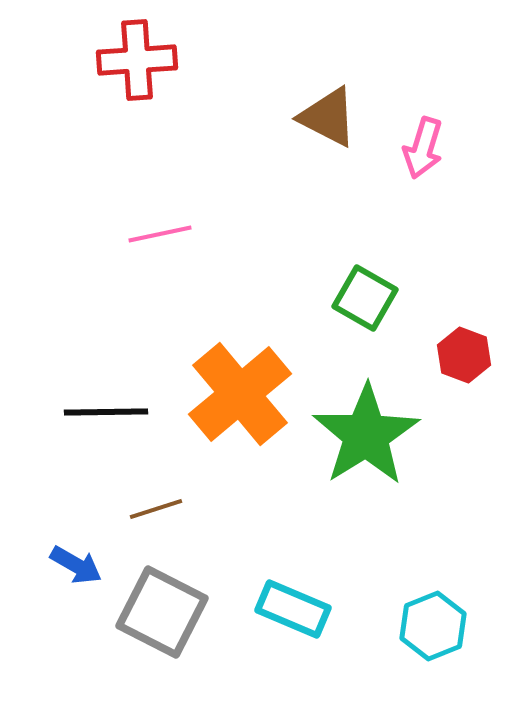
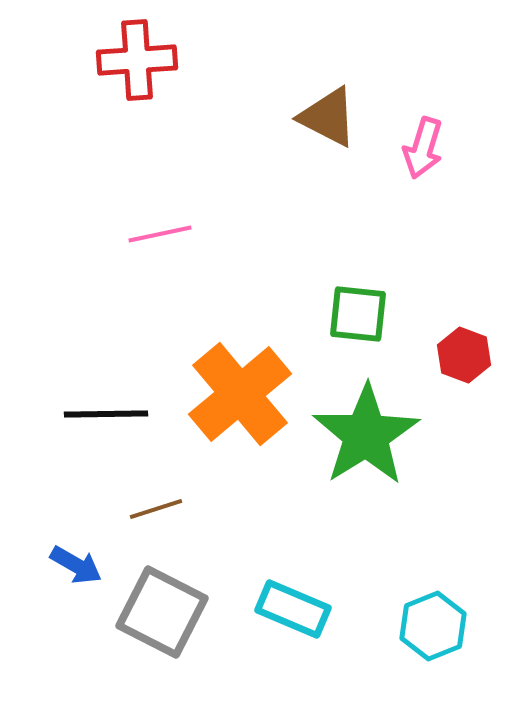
green square: moved 7 px left, 16 px down; rotated 24 degrees counterclockwise
black line: moved 2 px down
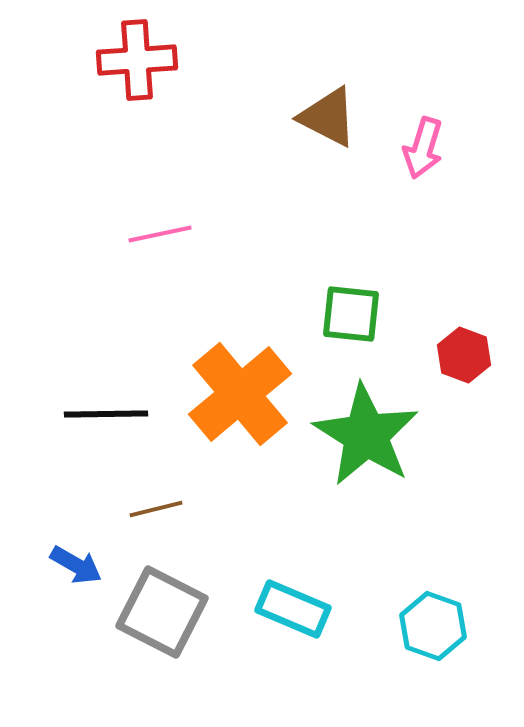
green square: moved 7 px left
green star: rotated 8 degrees counterclockwise
brown line: rotated 4 degrees clockwise
cyan hexagon: rotated 18 degrees counterclockwise
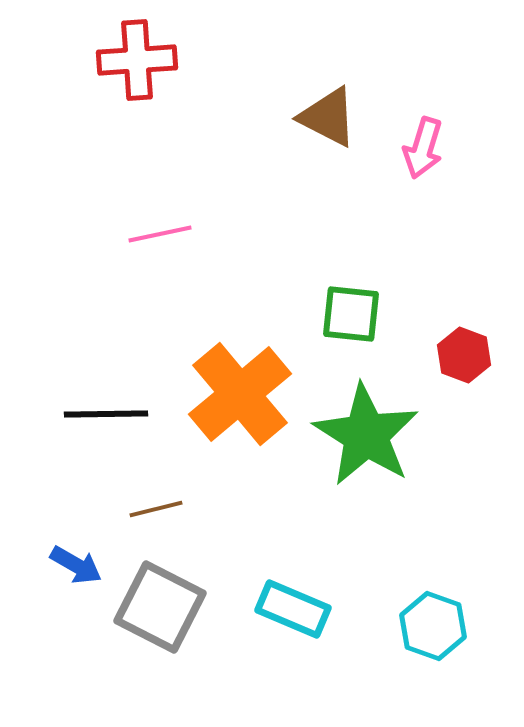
gray square: moved 2 px left, 5 px up
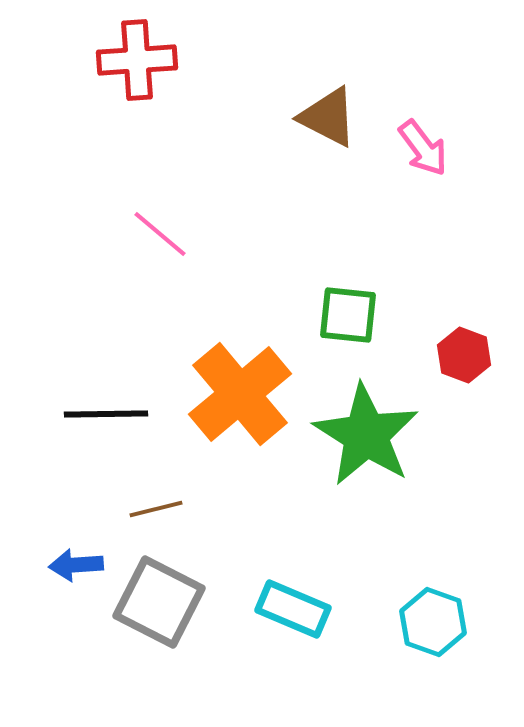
pink arrow: rotated 54 degrees counterclockwise
pink line: rotated 52 degrees clockwise
green square: moved 3 px left, 1 px down
blue arrow: rotated 146 degrees clockwise
gray square: moved 1 px left, 5 px up
cyan hexagon: moved 4 px up
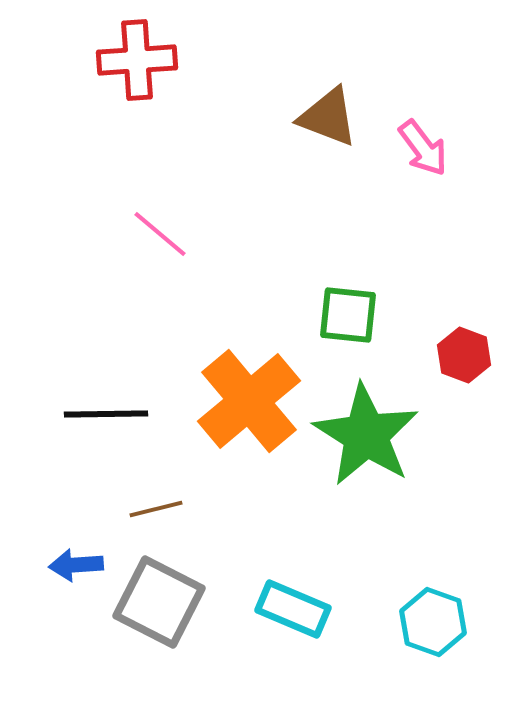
brown triangle: rotated 6 degrees counterclockwise
orange cross: moved 9 px right, 7 px down
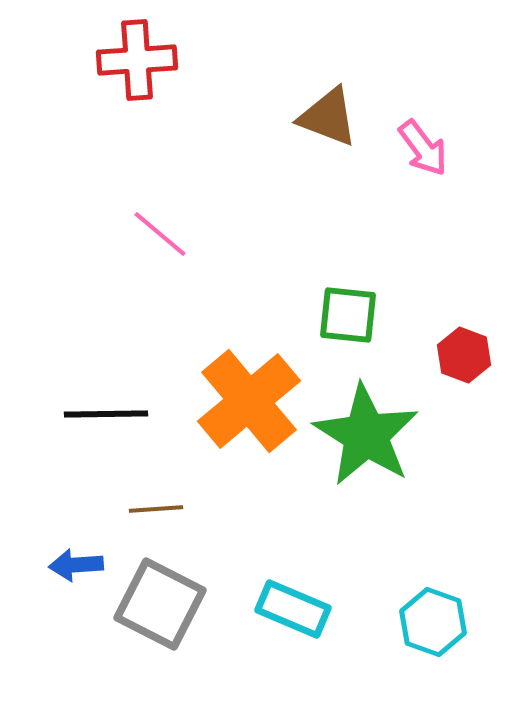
brown line: rotated 10 degrees clockwise
gray square: moved 1 px right, 2 px down
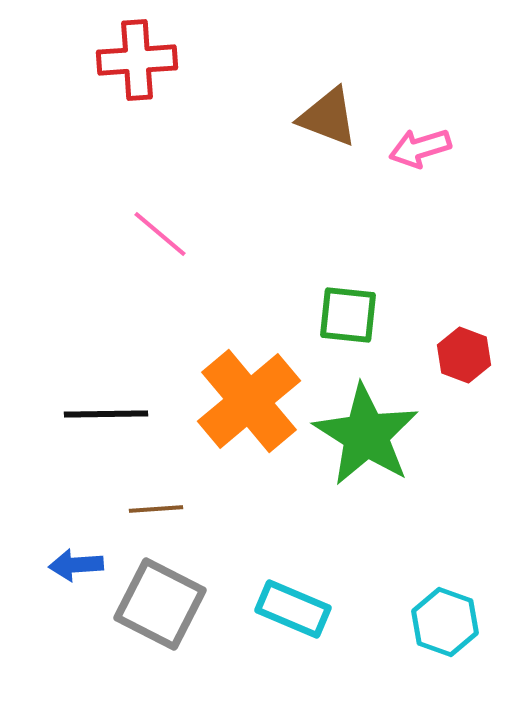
pink arrow: moved 3 px left; rotated 110 degrees clockwise
cyan hexagon: moved 12 px right
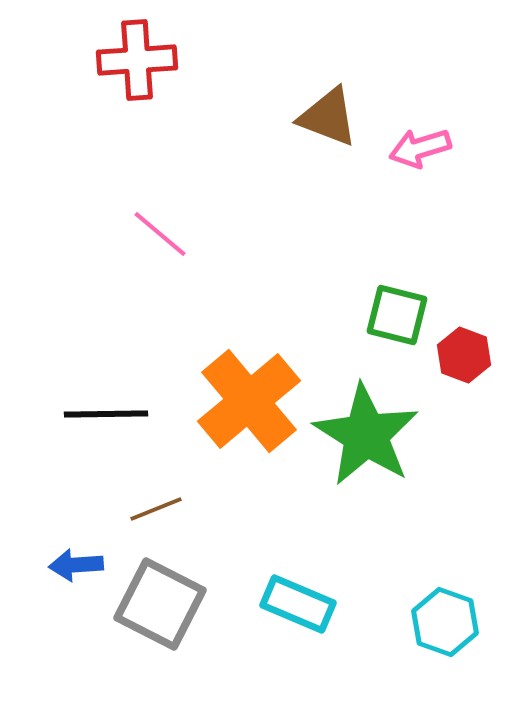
green square: moved 49 px right; rotated 8 degrees clockwise
brown line: rotated 18 degrees counterclockwise
cyan rectangle: moved 5 px right, 5 px up
